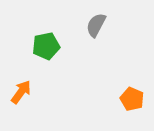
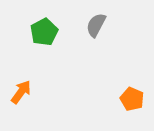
green pentagon: moved 2 px left, 14 px up; rotated 16 degrees counterclockwise
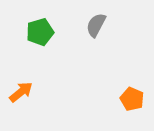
green pentagon: moved 4 px left; rotated 12 degrees clockwise
orange arrow: rotated 15 degrees clockwise
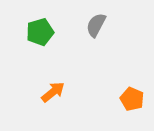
orange arrow: moved 32 px right
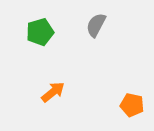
orange pentagon: moved 6 px down; rotated 10 degrees counterclockwise
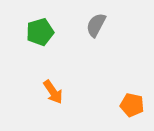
orange arrow: rotated 95 degrees clockwise
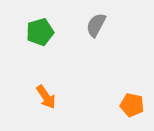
orange arrow: moved 7 px left, 5 px down
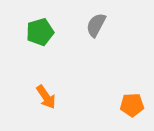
orange pentagon: rotated 15 degrees counterclockwise
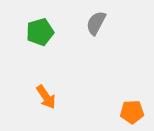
gray semicircle: moved 2 px up
orange pentagon: moved 7 px down
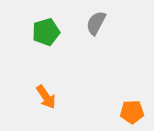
green pentagon: moved 6 px right
